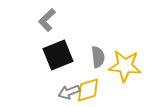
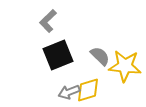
gray L-shape: moved 1 px right, 1 px down
gray semicircle: moved 2 px right, 1 px up; rotated 40 degrees counterclockwise
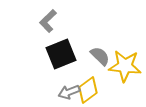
black square: moved 3 px right, 1 px up
yellow diamond: rotated 20 degrees counterclockwise
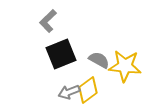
gray semicircle: moved 1 px left, 4 px down; rotated 15 degrees counterclockwise
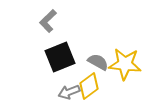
black square: moved 1 px left, 3 px down
gray semicircle: moved 1 px left, 2 px down
yellow star: moved 2 px up
yellow diamond: moved 1 px right, 4 px up
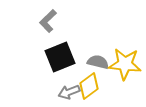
gray semicircle: rotated 15 degrees counterclockwise
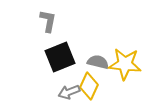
gray L-shape: rotated 145 degrees clockwise
yellow diamond: rotated 28 degrees counterclockwise
